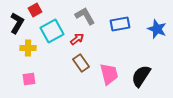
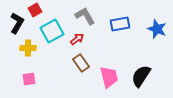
pink trapezoid: moved 3 px down
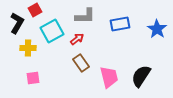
gray L-shape: rotated 120 degrees clockwise
blue star: rotated 12 degrees clockwise
pink square: moved 4 px right, 1 px up
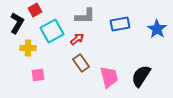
pink square: moved 5 px right, 3 px up
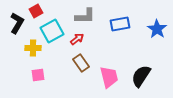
red square: moved 1 px right, 1 px down
yellow cross: moved 5 px right
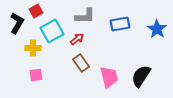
pink square: moved 2 px left
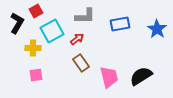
black semicircle: rotated 25 degrees clockwise
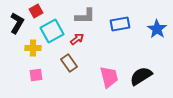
brown rectangle: moved 12 px left
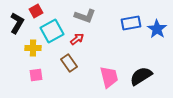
gray L-shape: rotated 20 degrees clockwise
blue rectangle: moved 11 px right, 1 px up
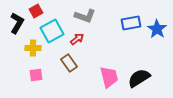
black semicircle: moved 2 px left, 2 px down
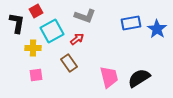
black L-shape: rotated 20 degrees counterclockwise
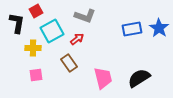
blue rectangle: moved 1 px right, 6 px down
blue star: moved 2 px right, 1 px up
pink trapezoid: moved 6 px left, 1 px down
